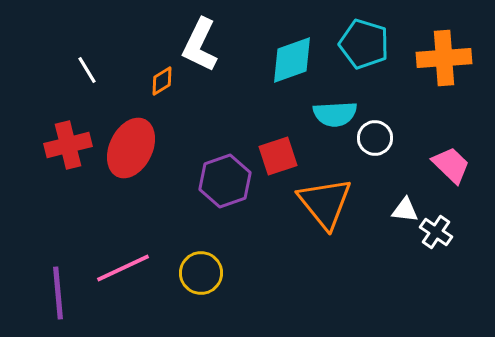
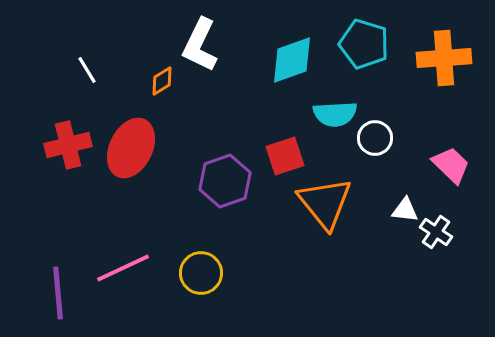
red square: moved 7 px right
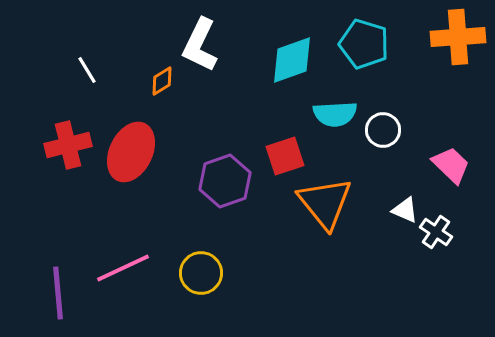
orange cross: moved 14 px right, 21 px up
white circle: moved 8 px right, 8 px up
red ellipse: moved 4 px down
white triangle: rotated 16 degrees clockwise
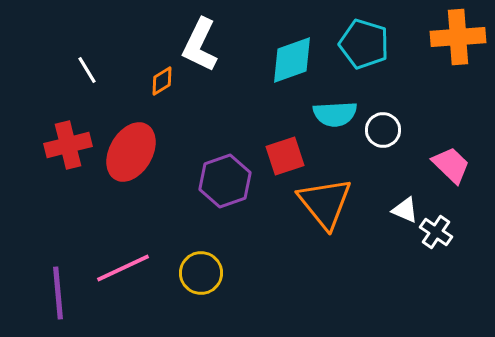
red ellipse: rotated 4 degrees clockwise
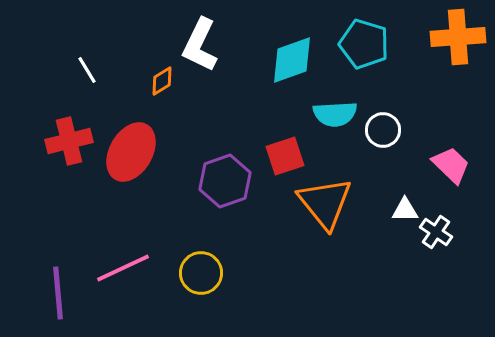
red cross: moved 1 px right, 4 px up
white triangle: rotated 24 degrees counterclockwise
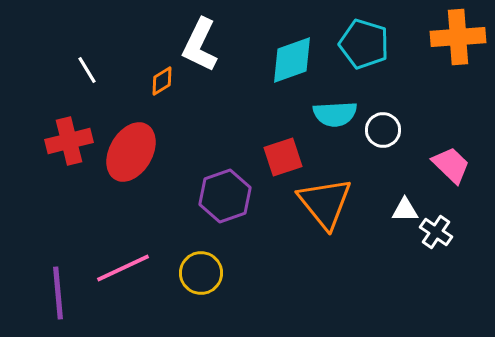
red square: moved 2 px left, 1 px down
purple hexagon: moved 15 px down
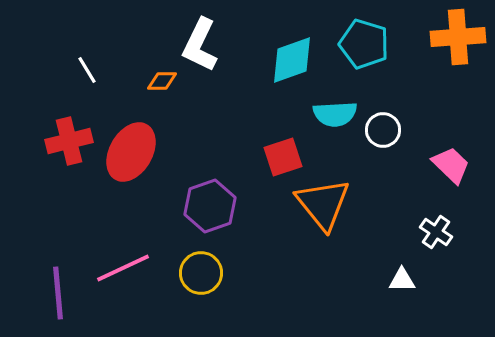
orange diamond: rotated 32 degrees clockwise
purple hexagon: moved 15 px left, 10 px down
orange triangle: moved 2 px left, 1 px down
white triangle: moved 3 px left, 70 px down
